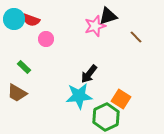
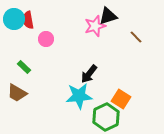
red semicircle: moved 3 px left; rotated 60 degrees clockwise
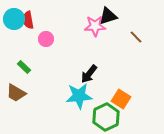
pink star: rotated 15 degrees clockwise
brown trapezoid: moved 1 px left
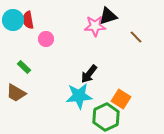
cyan circle: moved 1 px left, 1 px down
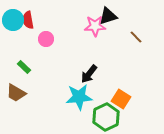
cyan star: moved 1 px down
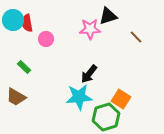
red semicircle: moved 1 px left, 3 px down
pink star: moved 5 px left, 3 px down
brown trapezoid: moved 4 px down
green hexagon: rotated 8 degrees clockwise
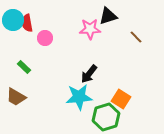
pink circle: moved 1 px left, 1 px up
